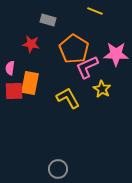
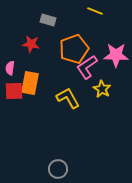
orange pentagon: rotated 20 degrees clockwise
pink star: moved 1 px down
pink L-shape: rotated 10 degrees counterclockwise
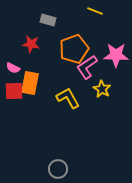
pink semicircle: moved 3 px right; rotated 72 degrees counterclockwise
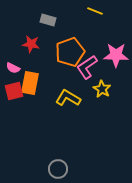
orange pentagon: moved 4 px left, 3 px down
red square: rotated 12 degrees counterclockwise
yellow L-shape: rotated 30 degrees counterclockwise
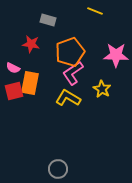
pink L-shape: moved 14 px left, 6 px down
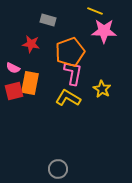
pink star: moved 12 px left, 24 px up
pink L-shape: rotated 135 degrees clockwise
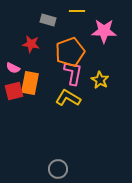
yellow line: moved 18 px left; rotated 21 degrees counterclockwise
yellow star: moved 2 px left, 9 px up
